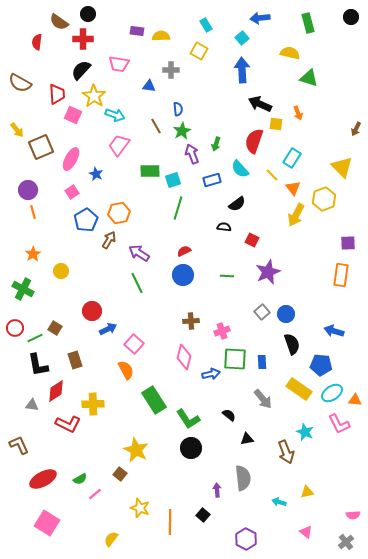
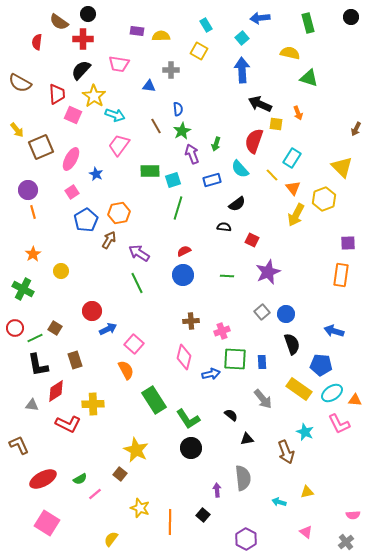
black semicircle at (229, 415): moved 2 px right
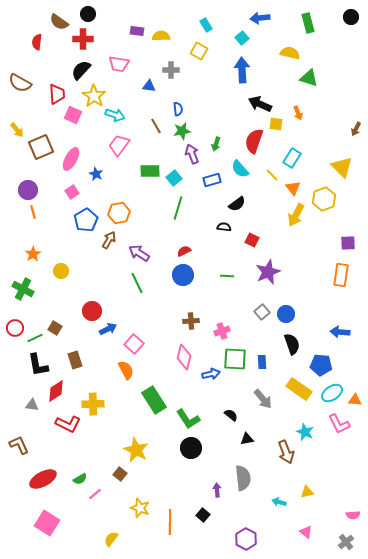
green star at (182, 131): rotated 18 degrees clockwise
cyan square at (173, 180): moved 1 px right, 2 px up; rotated 21 degrees counterclockwise
blue arrow at (334, 331): moved 6 px right, 1 px down; rotated 12 degrees counterclockwise
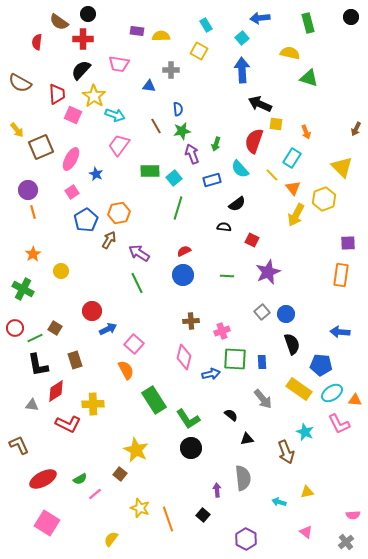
orange arrow at (298, 113): moved 8 px right, 19 px down
orange line at (170, 522): moved 2 px left, 3 px up; rotated 20 degrees counterclockwise
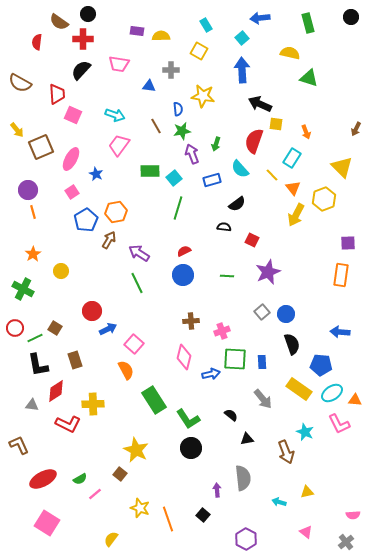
yellow star at (94, 96): moved 109 px right; rotated 25 degrees counterclockwise
orange hexagon at (119, 213): moved 3 px left, 1 px up
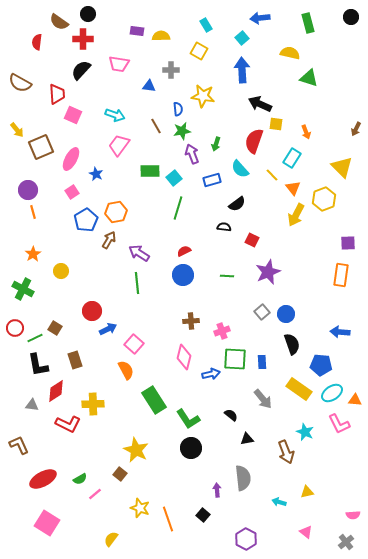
green line at (137, 283): rotated 20 degrees clockwise
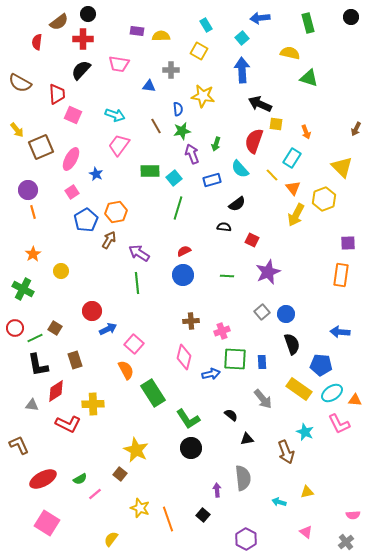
brown semicircle at (59, 22): rotated 72 degrees counterclockwise
green rectangle at (154, 400): moved 1 px left, 7 px up
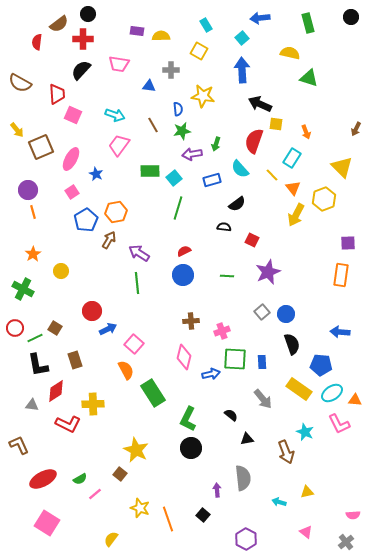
brown semicircle at (59, 22): moved 2 px down
brown line at (156, 126): moved 3 px left, 1 px up
purple arrow at (192, 154): rotated 78 degrees counterclockwise
green L-shape at (188, 419): rotated 60 degrees clockwise
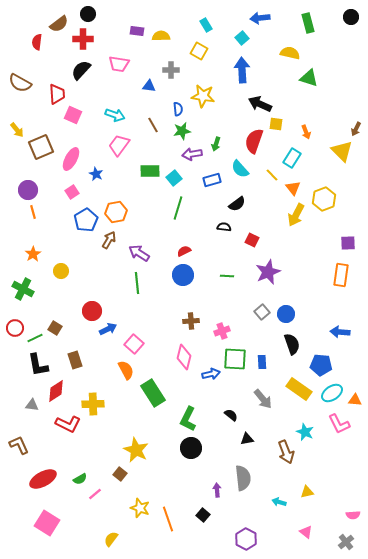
yellow triangle at (342, 167): moved 16 px up
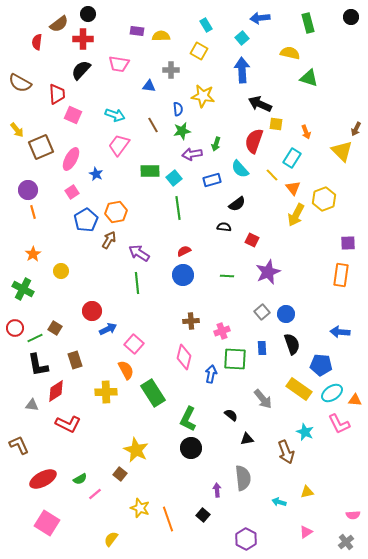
green line at (178, 208): rotated 25 degrees counterclockwise
blue rectangle at (262, 362): moved 14 px up
blue arrow at (211, 374): rotated 66 degrees counterclockwise
yellow cross at (93, 404): moved 13 px right, 12 px up
pink triangle at (306, 532): rotated 48 degrees clockwise
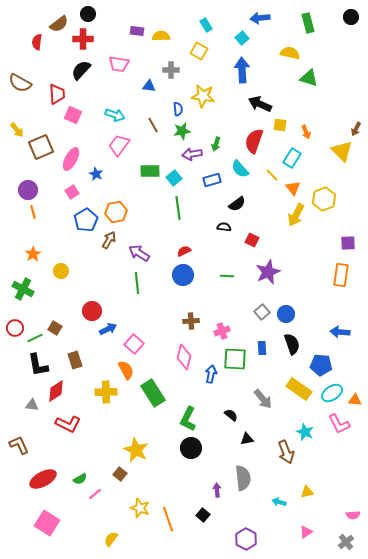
yellow square at (276, 124): moved 4 px right, 1 px down
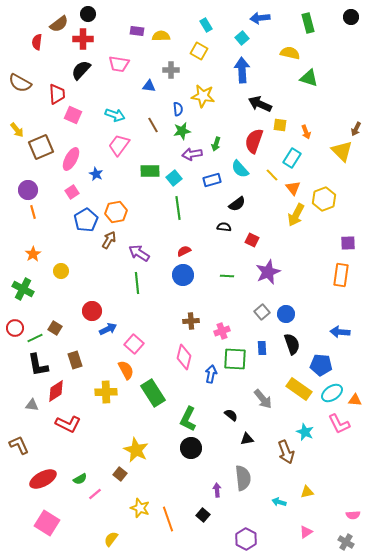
gray cross at (346, 542): rotated 21 degrees counterclockwise
